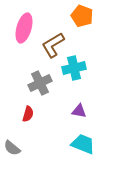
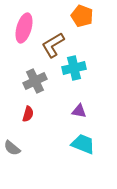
gray cross: moved 5 px left, 2 px up
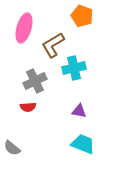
red semicircle: moved 7 px up; rotated 70 degrees clockwise
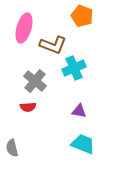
brown L-shape: rotated 128 degrees counterclockwise
cyan cross: rotated 10 degrees counterclockwise
gray cross: rotated 25 degrees counterclockwise
gray semicircle: rotated 36 degrees clockwise
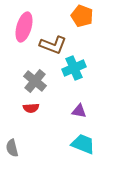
pink ellipse: moved 1 px up
red semicircle: moved 3 px right, 1 px down
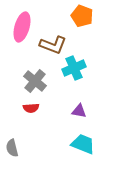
pink ellipse: moved 2 px left
